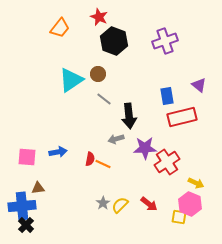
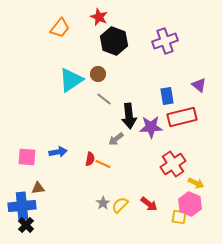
gray arrow: rotated 21 degrees counterclockwise
purple star: moved 6 px right, 21 px up
red cross: moved 6 px right, 2 px down
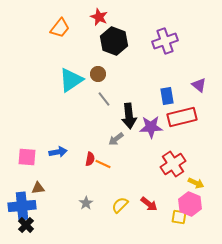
gray line: rotated 14 degrees clockwise
gray star: moved 17 px left
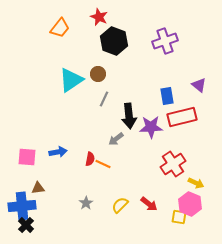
gray line: rotated 63 degrees clockwise
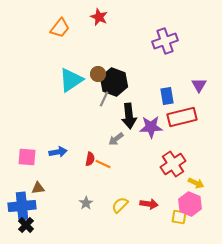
black hexagon: moved 41 px down
purple triangle: rotated 21 degrees clockwise
red arrow: rotated 30 degrees counterclockwise
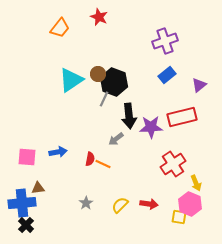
purple triangle: rotated 21 degrees clockwise
blue rectangle: moved 21 px up; rotated 60 degrees clockwise
yellow arrow: rotated 42 degrees clockwise
blue cross: moved 3 px up
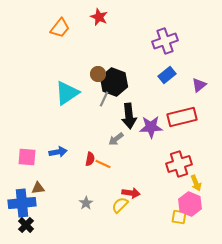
cyan triangle: moved 4 px left, 13 px down
red cross: moved 6 px right; rotated 15 degrees clockwise
red arrow: moved 18 px left, 11 px up
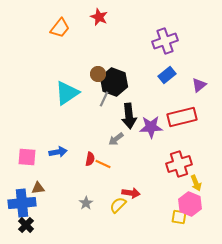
yellow semicircle: moved 2 px left
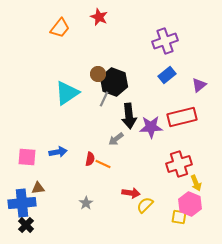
yellow semicircle: moved 27 px right
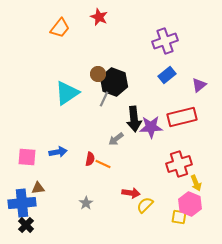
black arrow: moved 5 px right, 3 px down
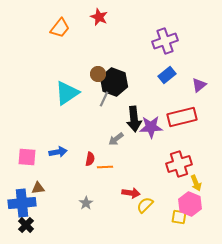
orange line: moved 2 px right, 3 px down; rotated 28 degrees counterclockwise
